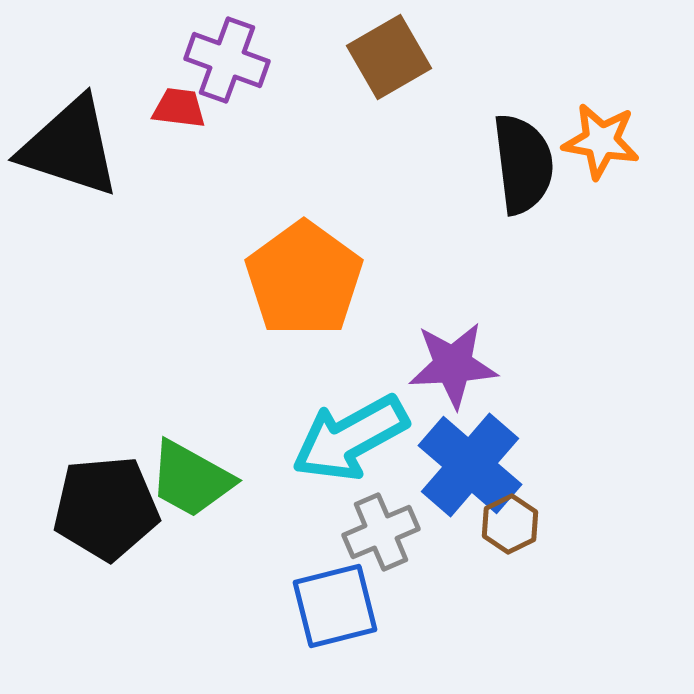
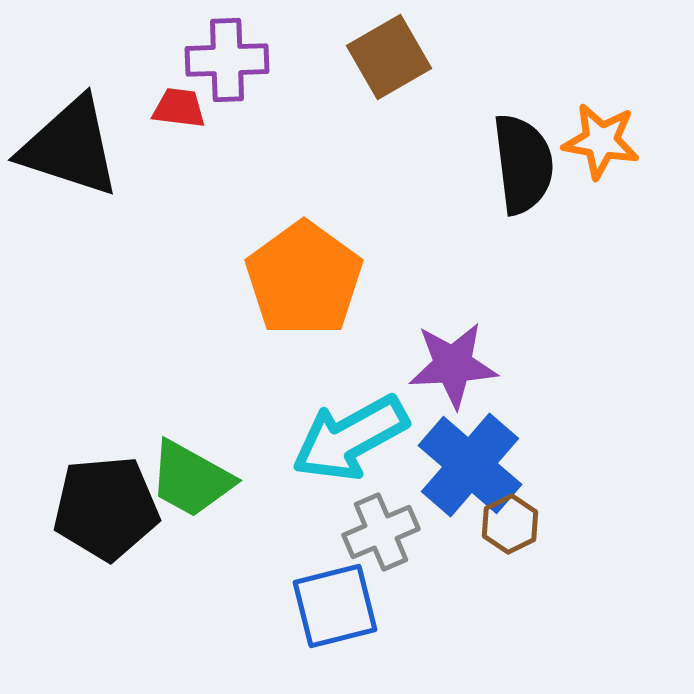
purple cross: rotated 22 degrees counterclockwise
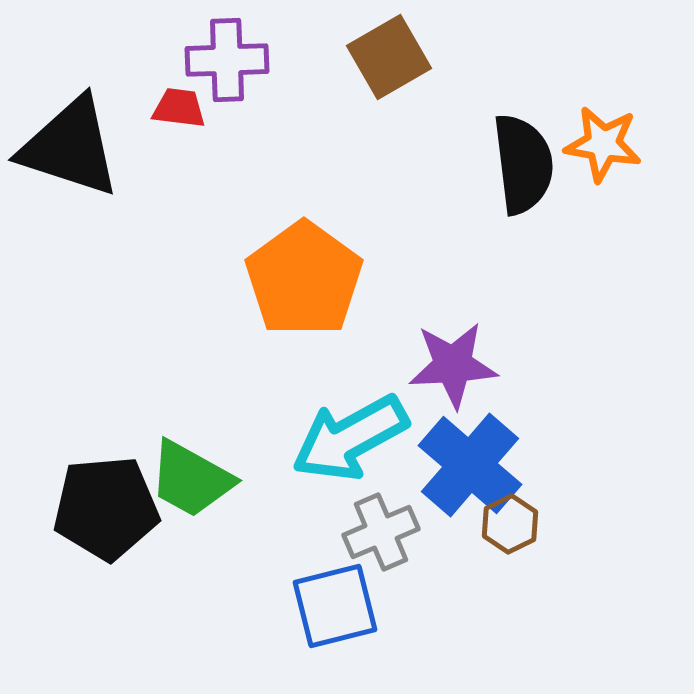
orange star: moved 2 px right, 3 px down
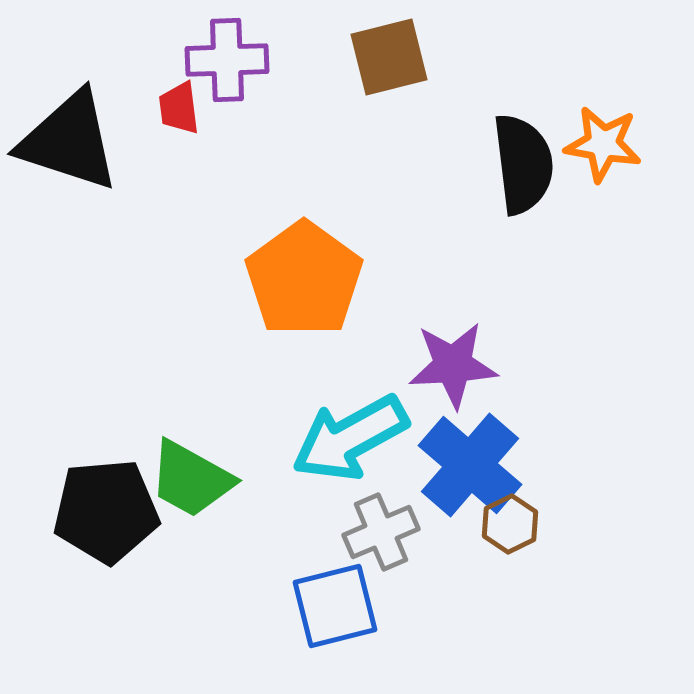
brown square: rotated 16 degrees clockwise
red trapezoid: rotated 104 degrees counterclockwise
black triangle: moved 1 px left, 6 px up
black pentagon: moved 3 px down
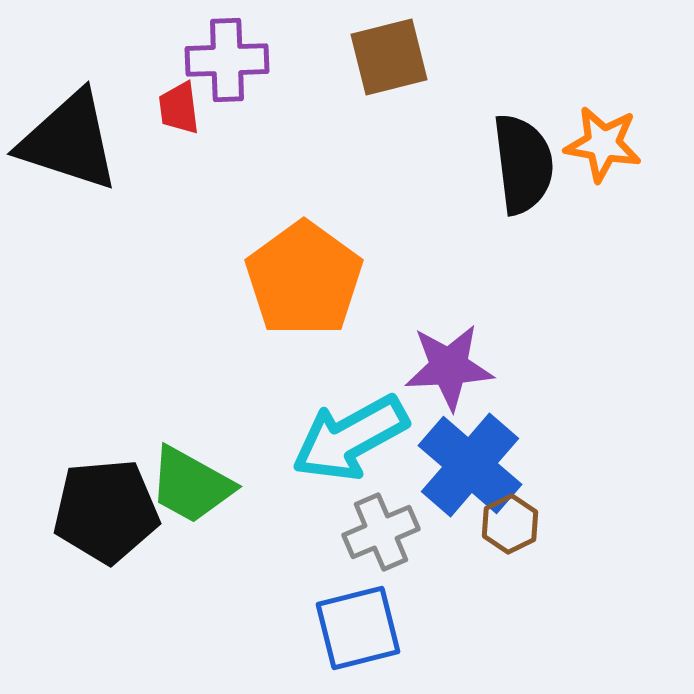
purple star: moved 4 px left, 2 px down
green trapezoid: moved 6 px down
blue square: moved 23 px right, 22 px down
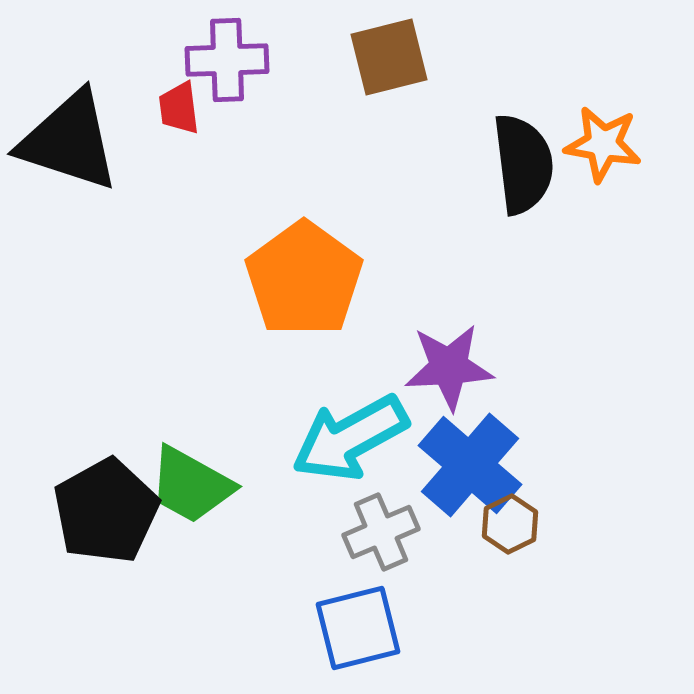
black pentagon: rotated 24 degrees counterclockwise
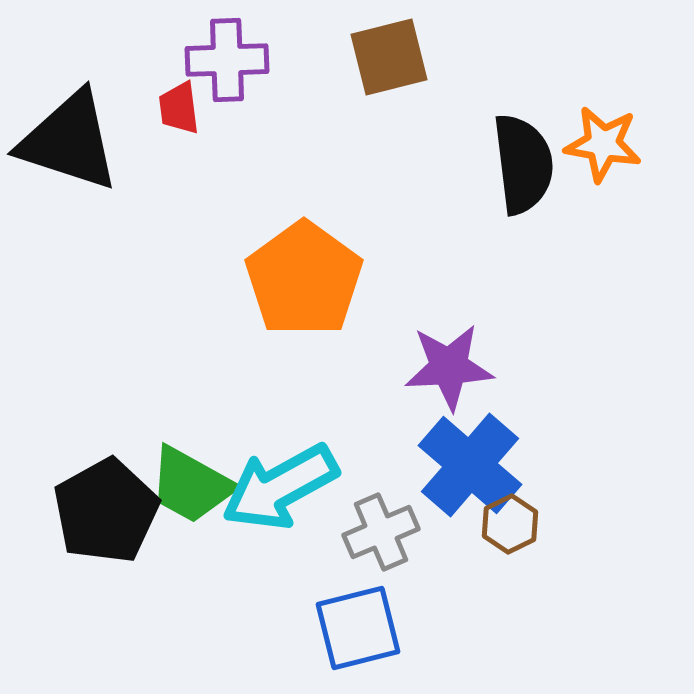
cyan arrow: moved 70 px left, 49 px down
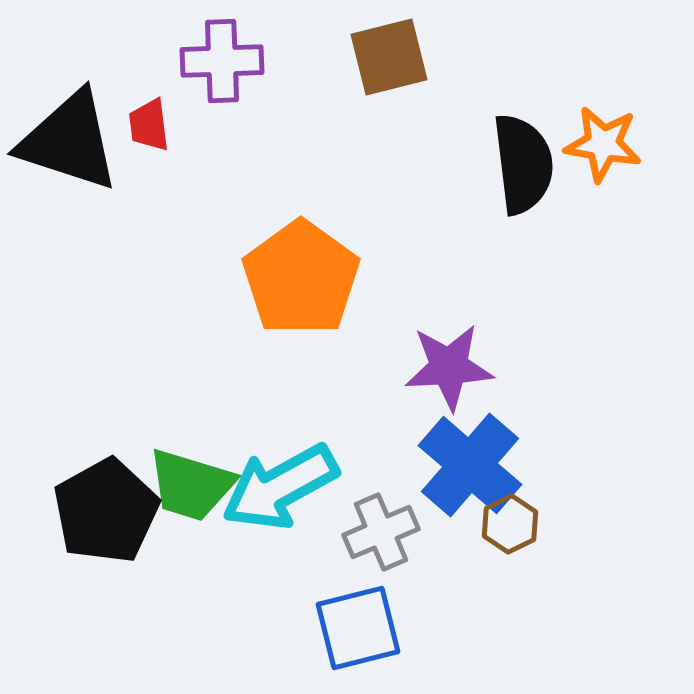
purple cross: moved 5 px left, 1 px down
red trapezoid: moved 30 px left, 17 px down
orange pentagon: moved 3 px left, 1 px up
green trapezoid: rotated 12 degrees counterclockwise
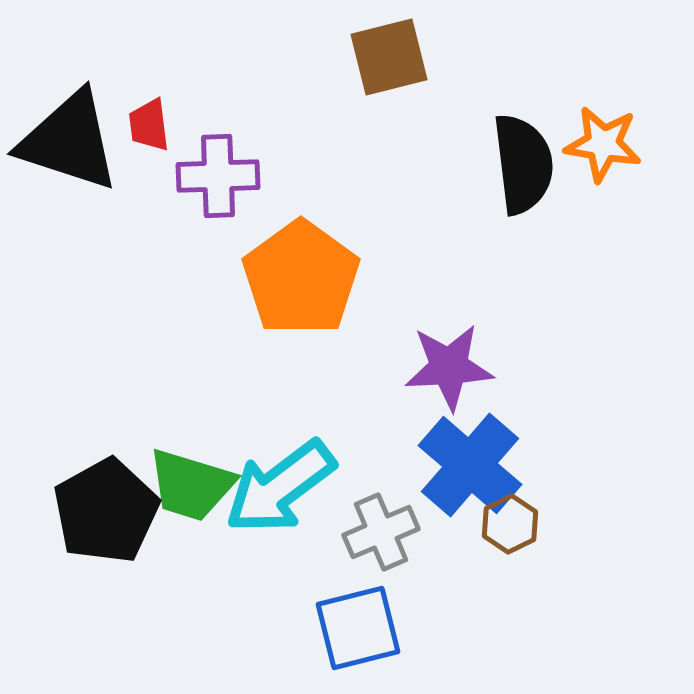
purple cross: moved 4 px left, 115 px down
cyan arrow: rotated 8 degrees counterclockwise
